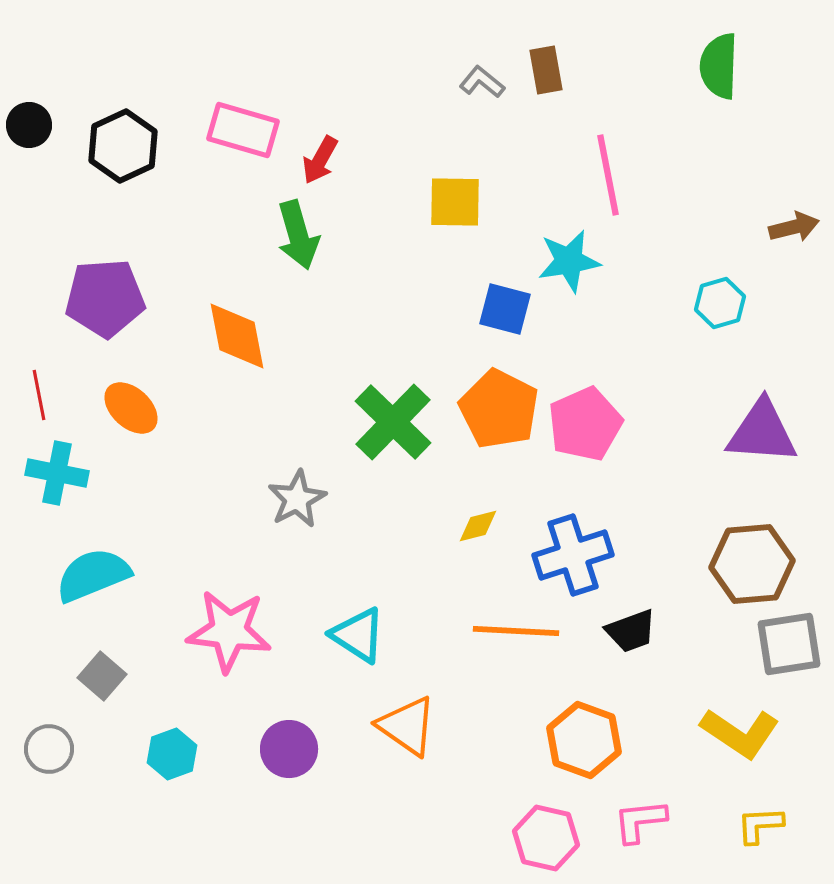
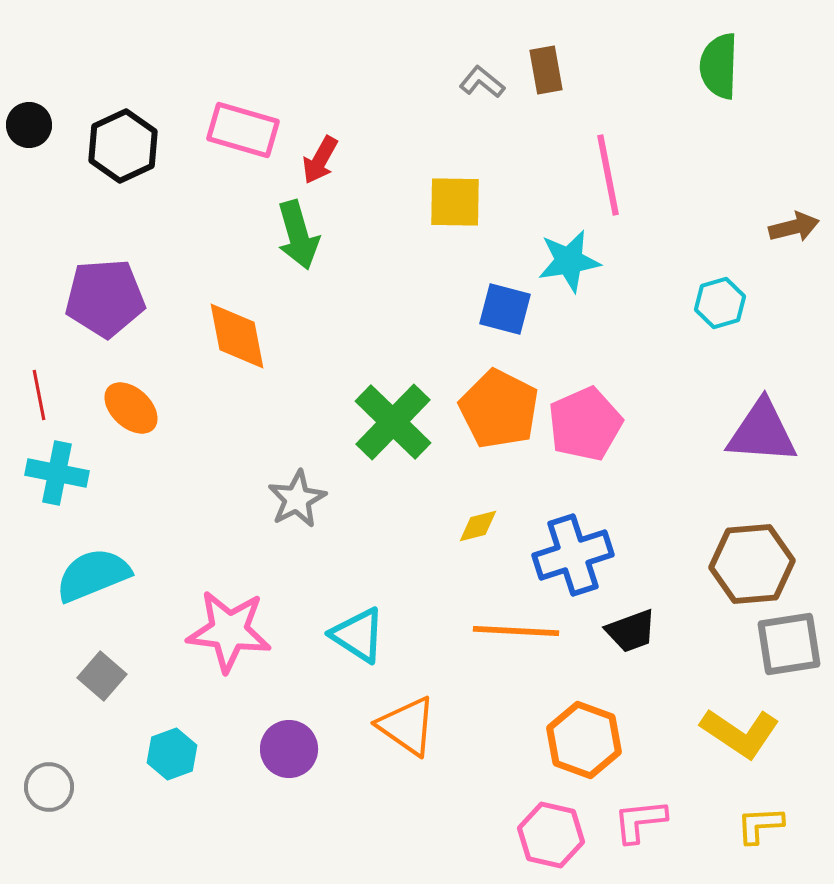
gray circle at (49, 749): moved 38 px down
pink hexagon at (546, 838): moved 5 px right, 3 px up
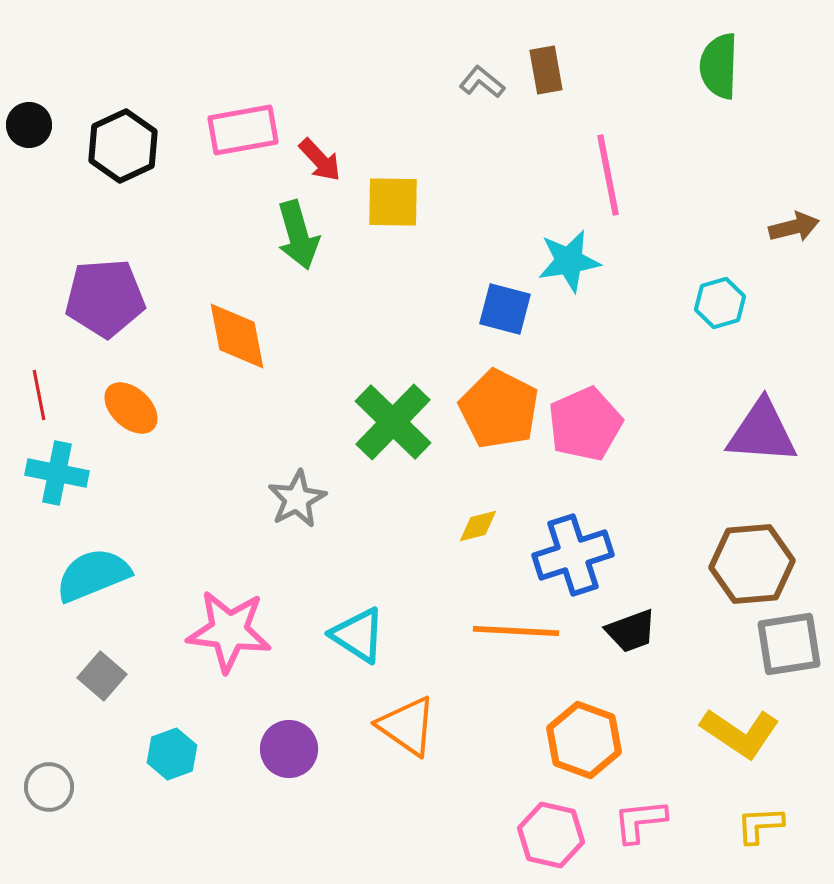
pink rectangle at (243, 130): rotated 26 degrees counterclockwise
red arrow at (320, 160): rotated 72 degrees counterclockwise
yellow square at (455, 202): moved 62 px left
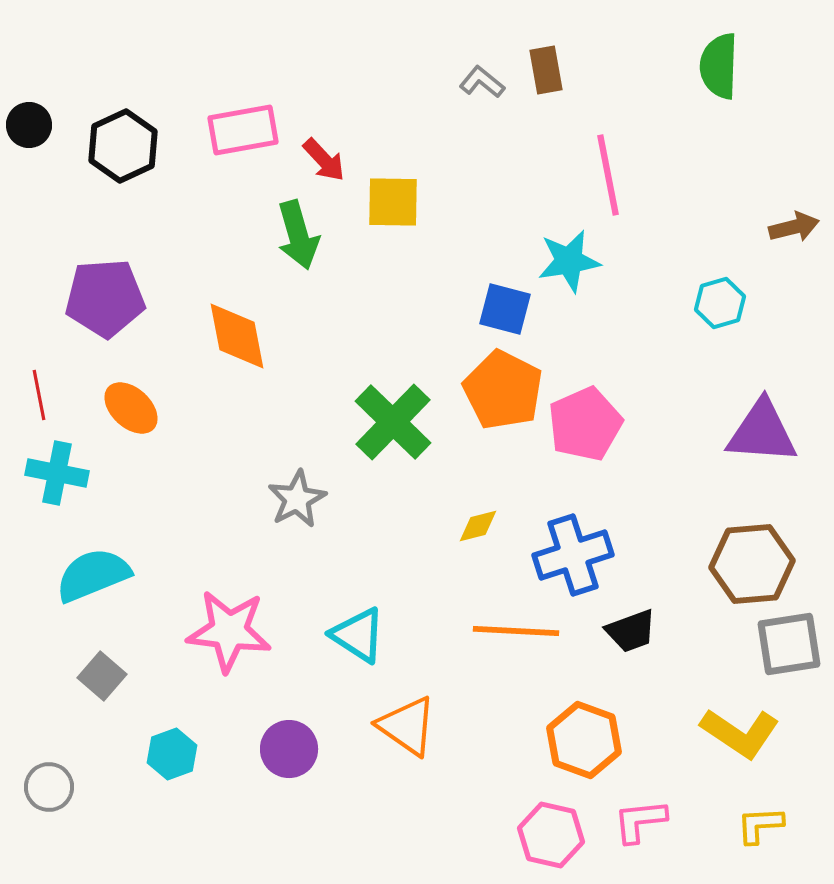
red arrow at (320, 160): moved 4 px right
orange pentagon at (499, 409): moved 4 px right, 19 px up
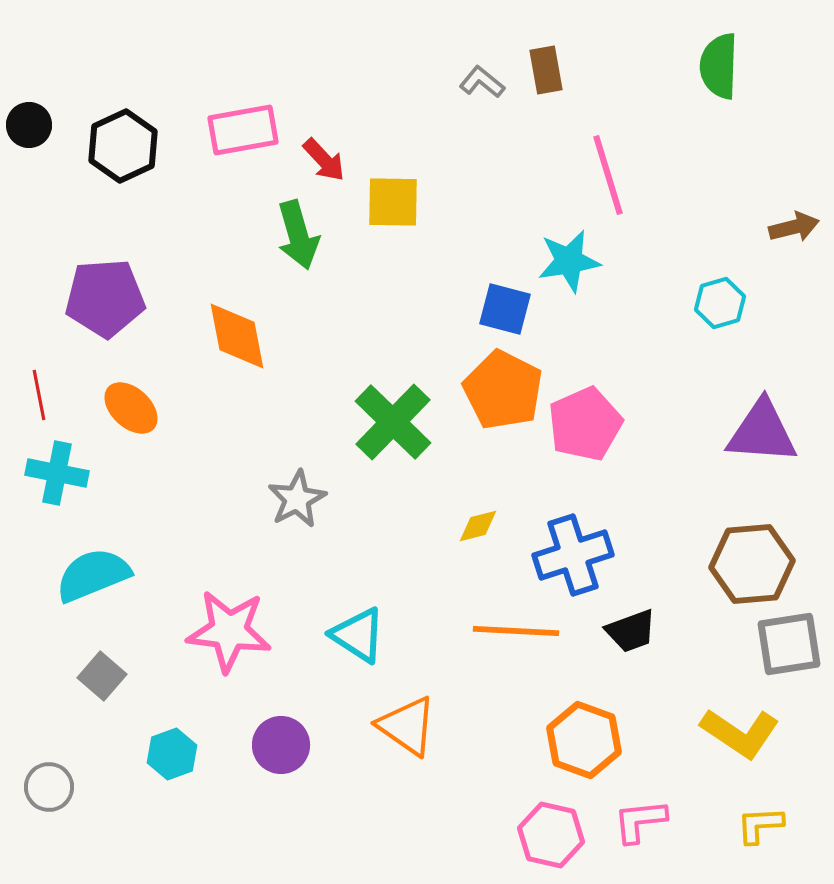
pink line at (608, 175): rotated 6 degrees counterclockwise
purple circle at (289, 749): moved 8 px left, 4 px up
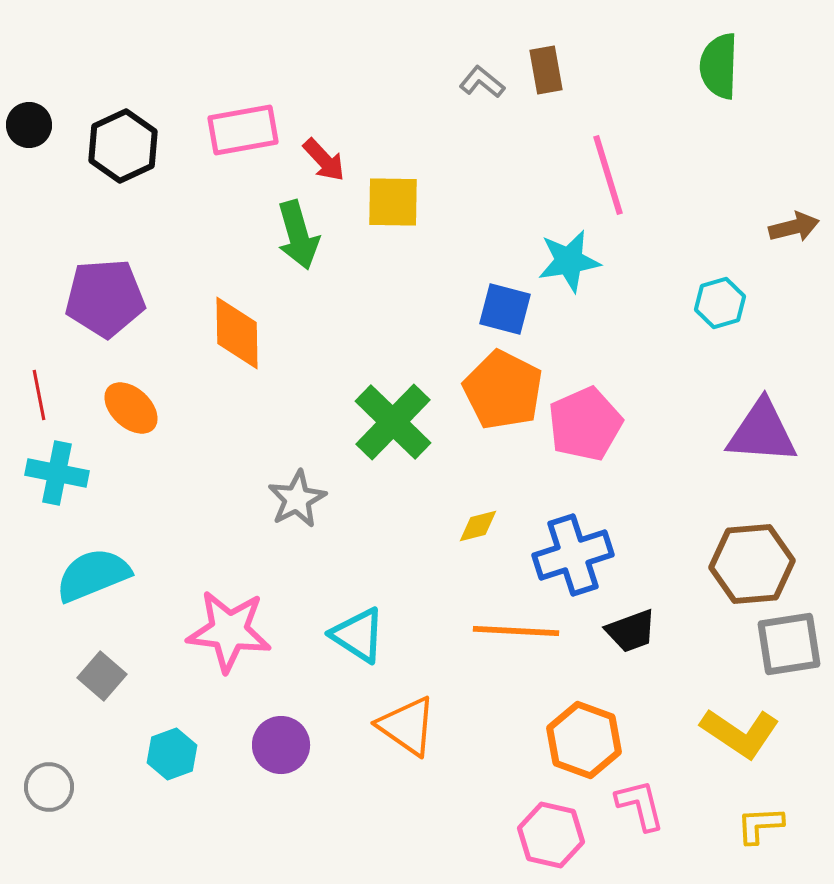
orange diamond at (237, 336): moved 3 px up; rotated 10 degrees clockwise
pink L-shape at (640, 821): moved 16 px up; rotated 82 degrees clockwise
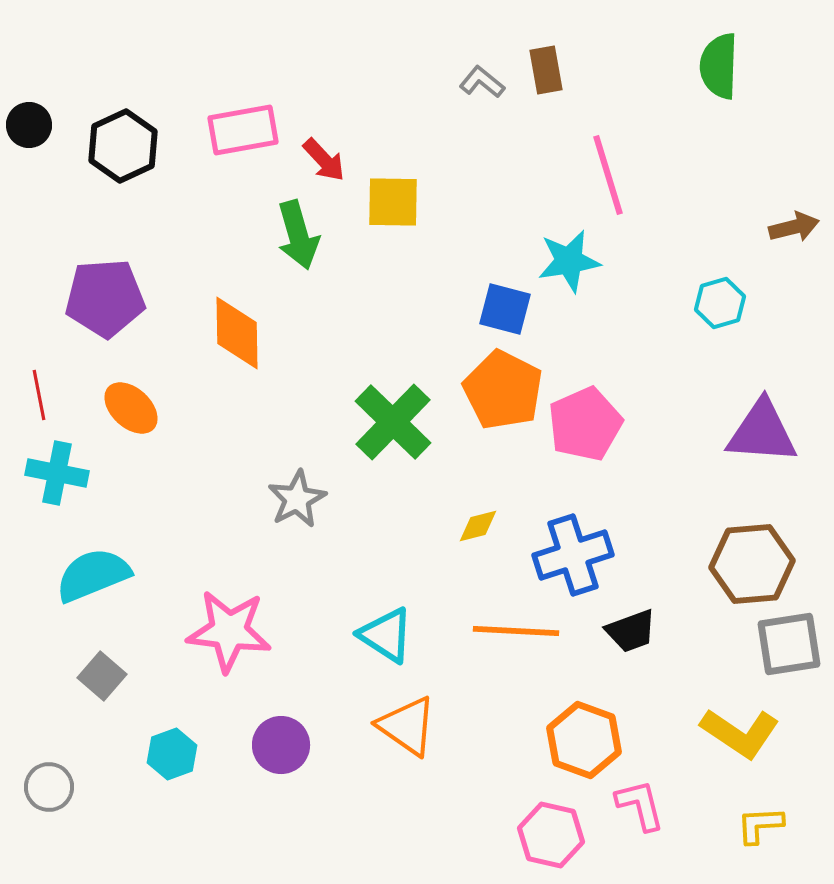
cyan triangle at (358, 635): moved 28 px right
